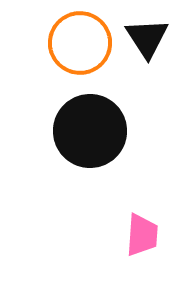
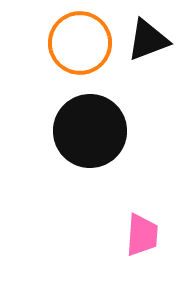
black triangle: moved 1 px right, 2 px down; rotated 42 degrees clockwise
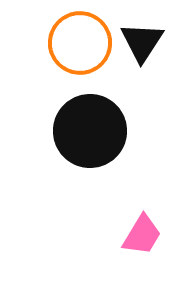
black triangle: moved 6 px left, 2 px down; rotated 36 degrees counterclockwise
pink trapezoid: rotated 27 degrees clockwise
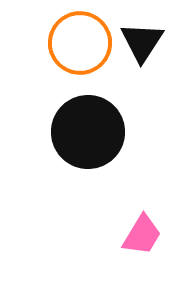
black circle: moved 2 px left, 1 px down
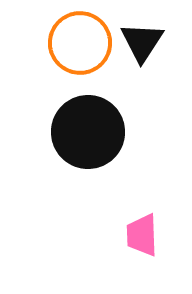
pink trapezoid: rotated 147 degrees clockwise
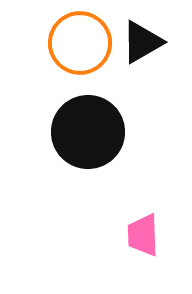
black triangle: rotated 27 degrees clockwise
pink trapezoid: moved 1 px right
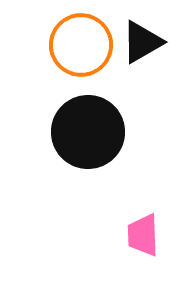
orange circle: moved 1 px right, 2 px down
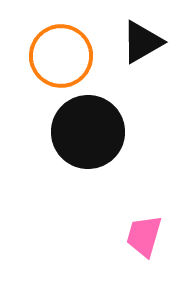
orange circle: moved 20 px left, 11 px down
pink trapezoid: moved 1 px right, 1 px down; rotated 18 degrees clockwise
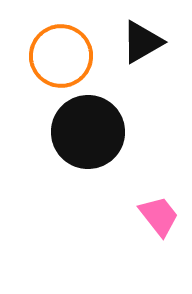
pink trapezoid: moved 15 px right, 20 px up; rotated 126 degrees clockwise
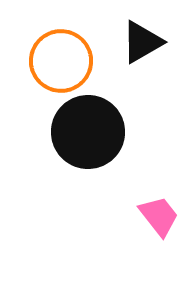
orange circle: moved 5 px down
